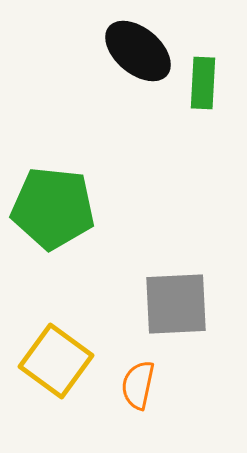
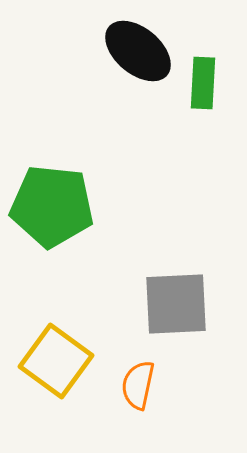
green pentagon: moved 1 px left, 2 px up
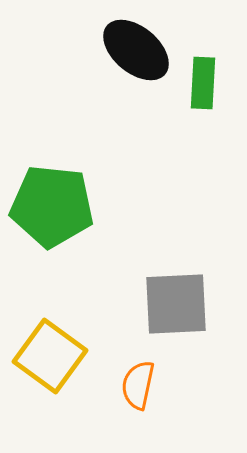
black ellipse: moved 2 px left, 1 px up
yellow square: moved 6 px left, 5 px up
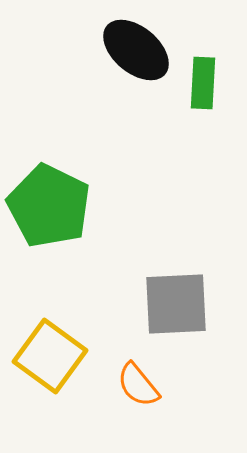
green pentagon: moved 3 px left; rotated 20 degrees clockwise
orange semicircle: rotated 51 degrees counterclockwise
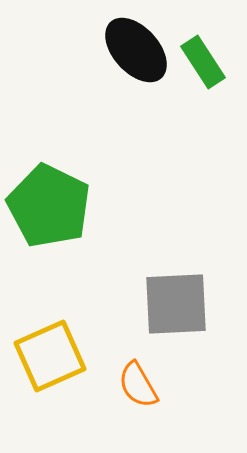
black ellipse: rotated 8 degrees clockwise
green rectangle: moved 21 px up; rotated 36 degrees counterclockwise
yellow square: rotated 30 degrees clockwise
orange semicircle: rotated 9 degrees clockwise
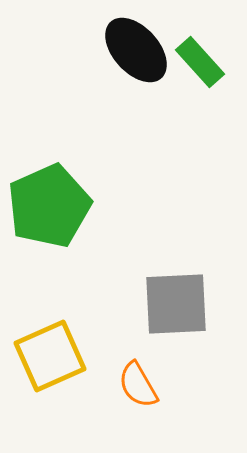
green rectangle: moved 3 px left; rotated 9 degrees counterclockwise
green pentagon: rotated 22 degrees clockwise
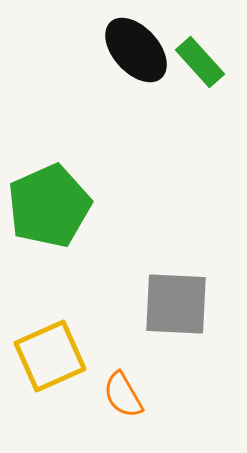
gray square: rotated 6 degrees clockwise
orange semicircle: moved 15 px left, 10 px down
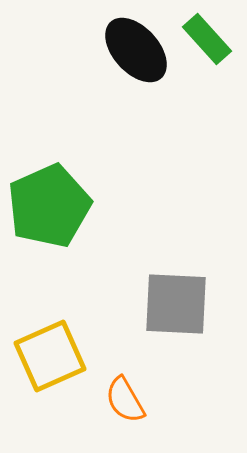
green rectangle: moved 7 px right, 23 px up
orange semicircle: moved 2 px right, 5 px down
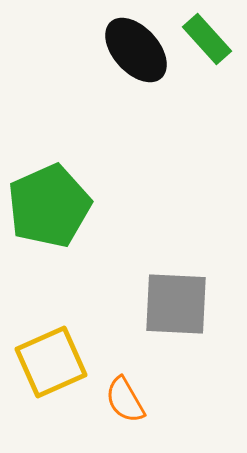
yellow square: moved 1 px right, 6 px down
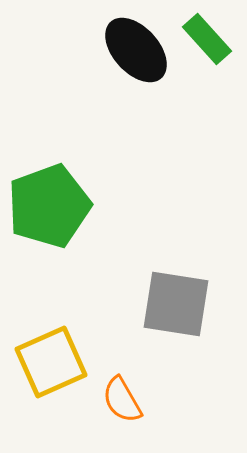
green pentagon: rotated 4 degrees clockwise
gray square: rotated 6 degrees clockwise
orange semicircle: moved 3 px left
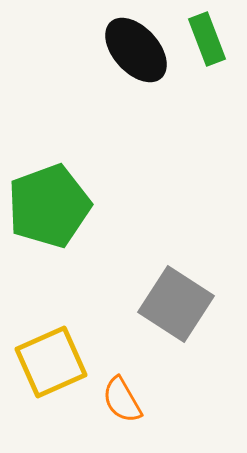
green rectangle: rotated 21 degrees clockwise
gray square: rotated 24 degrees clockwise
